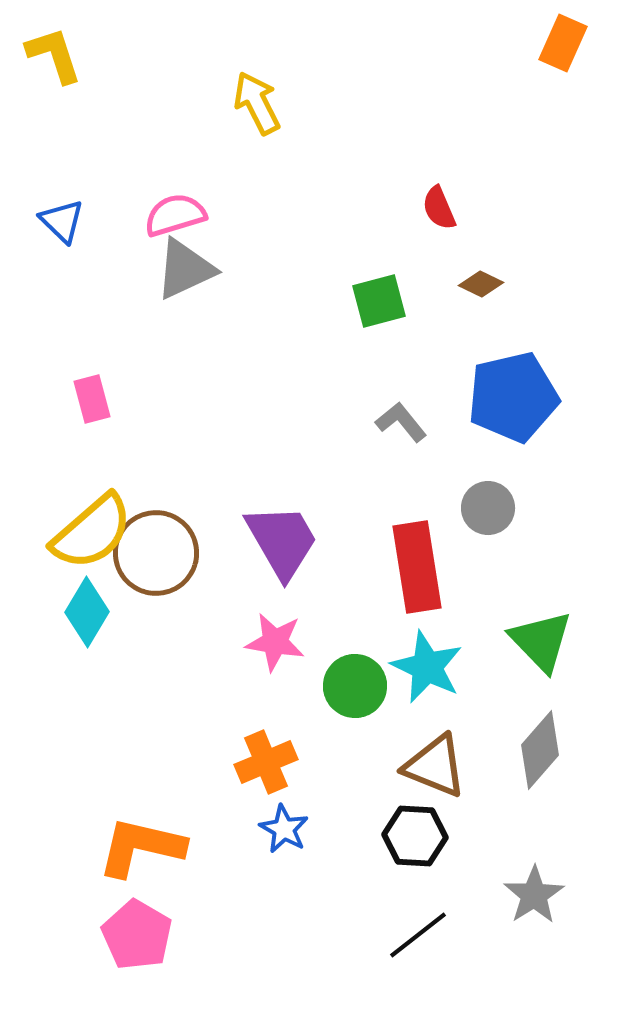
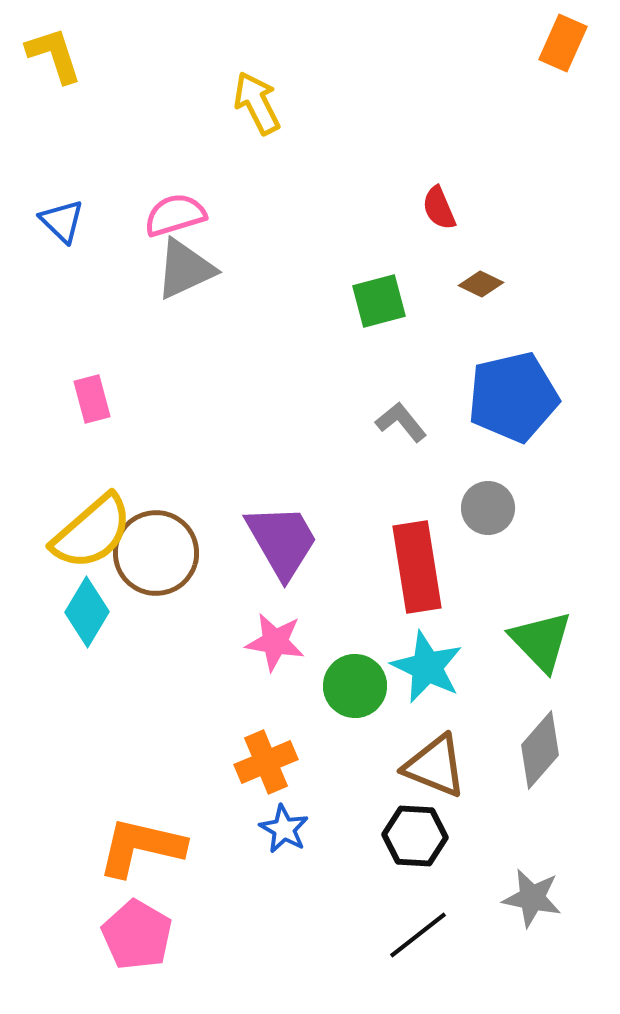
gray star: moved 2 px left, 3 px down; rotated 28 degrees counterclockwise
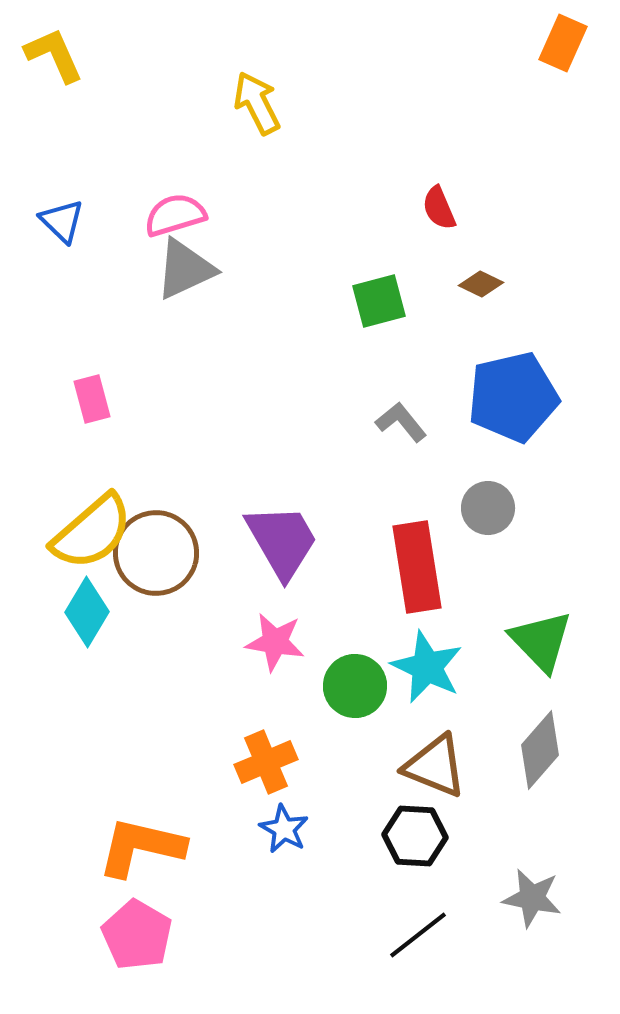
yellow L-shape: rotated 6 degrees counterclockwise
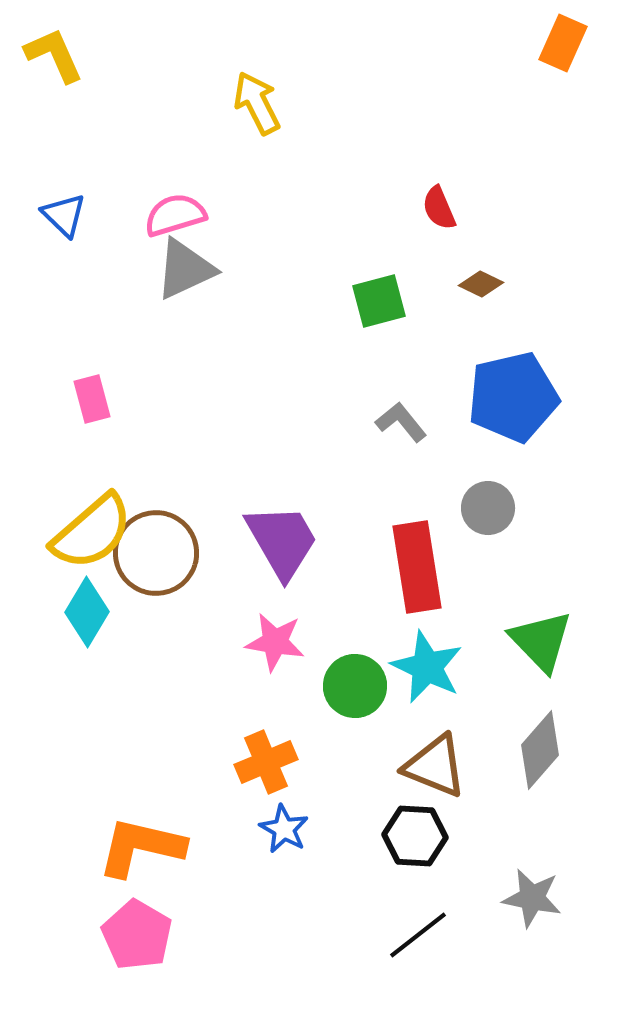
blue triangle: moved 2 px right, 6 px up
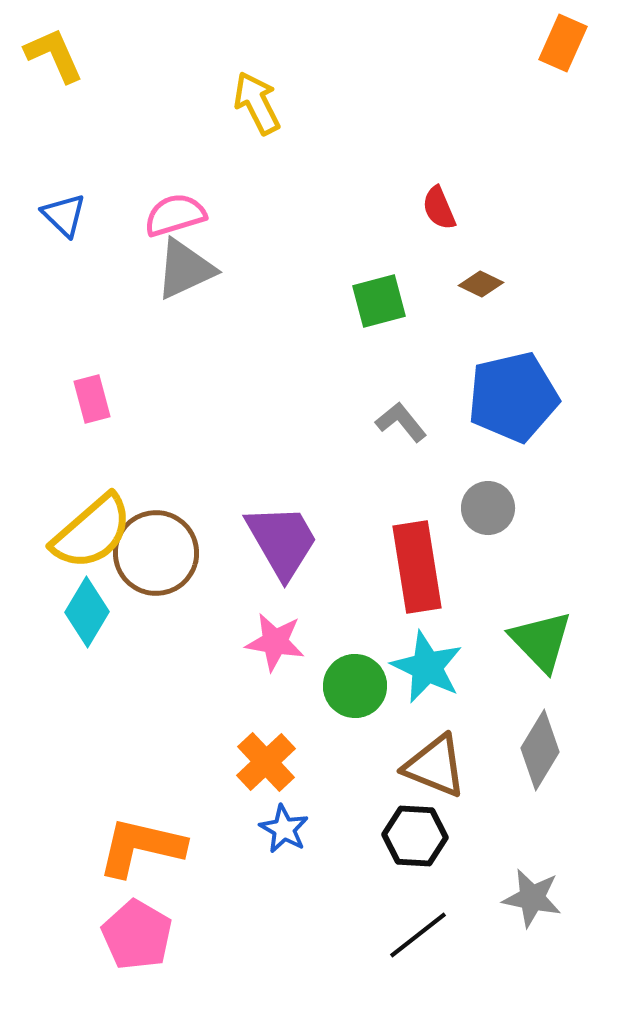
gray diamond: rotated 10 degrees counterclockwise
orange cross: rotated 20 degrees counterclockwise
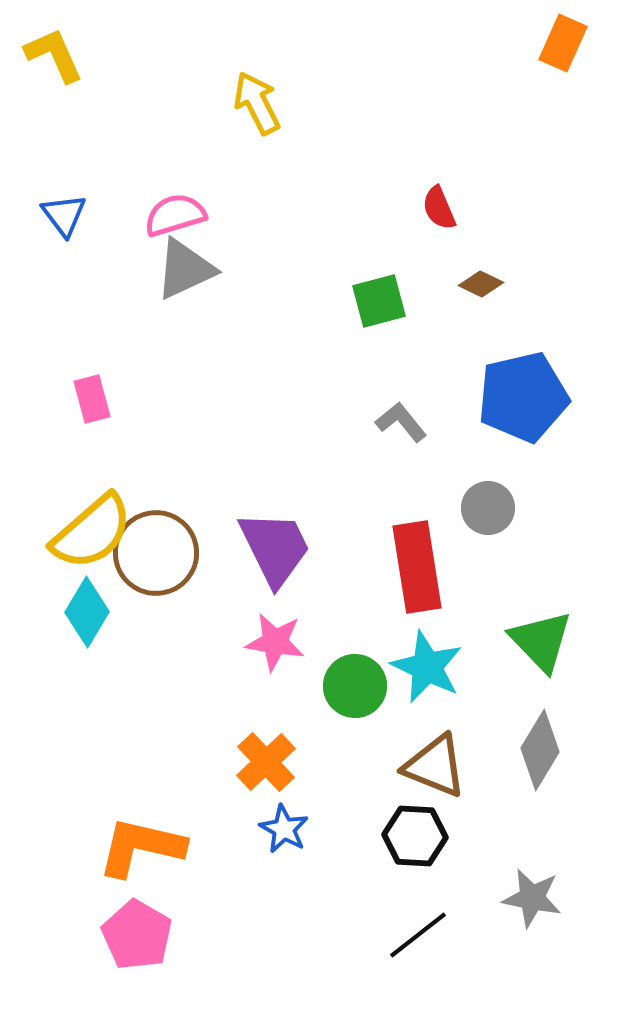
blue triangle: rotated 9 degrees clockwise
blue pentagon: moved 10 px right
purple trapezoid: moved 7 px left, 7 px down; rotated 4 degrees clockwise
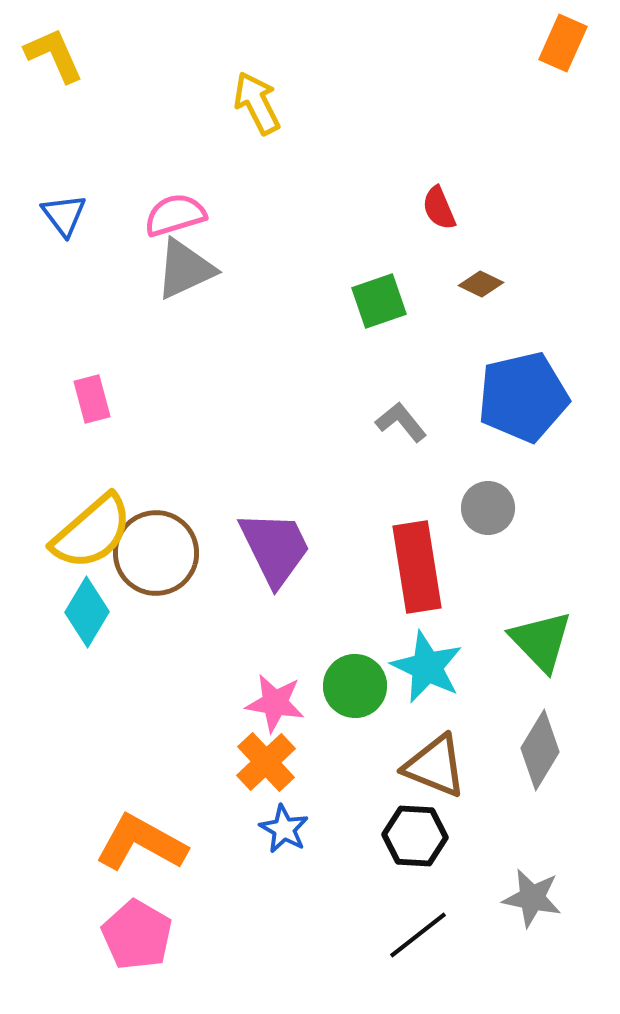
green square: rotated 4 degrees counterclockwise
pink star: moved 61 px down
orange L-shape: moved 4 px up; rotated 16 degrees clockwise
